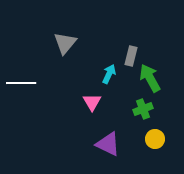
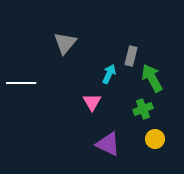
green arrow: moved 2 px right
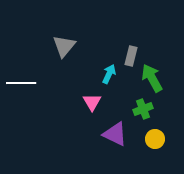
gray triangle: moved 1 px left, 3 px down
purple triangle: moved 7 px right, 10 px up
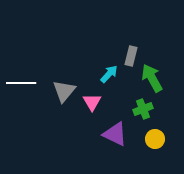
gray triangle: moved 45 px down
cyan arrow: rotated 18 degrees clockwise
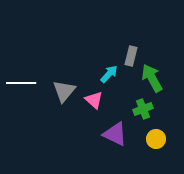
pink triangle: moved 2 px right, 2 px up; rotated 18 degrees counterclockwise
yellow circle: moved 1 px right
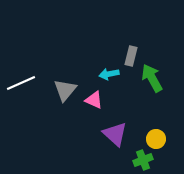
cyan arrow: rotated 144 degrees counterclockwise
white line: rotated 24 degrees counterclockwise
gray triangle: moved 1 px right, 1 px up
pink triangle: rotated 18 degrees counterclockwise
green cross: moved 51 px down
purple triangle: rotated 16 degrees clockwise
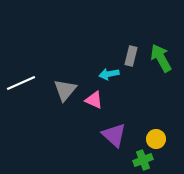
green arrow: moved 9 px right, 20 px up
purple triangle: moved 1 px left, 1 px down
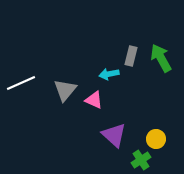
green cross: moved 2 px left; rotated 12 degrees counterclockwise
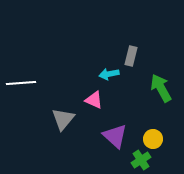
green arrow: moved 30 px down
white line: rotated 20 degrees clockwise
gray triangle: moved 2 px left, 29 px down
purple triangle: moved 1 px right, 1 px down
yellow circle: moved 3 px left
